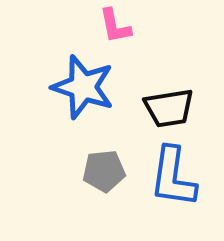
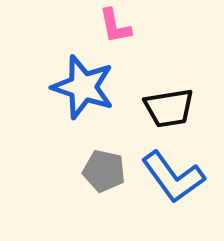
gray pentagon: rotated 18 degrees clockwise
blue L-shape: rotated 44 degrees counterclockwise
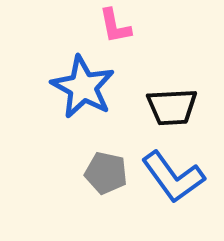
blue star: rotated 10 degrees clockwise
black trapezoid: moved 3 px right, 1 px up; rotated 6 degrees clockwise
gray pentagon: moved 2 px right, 2 px down
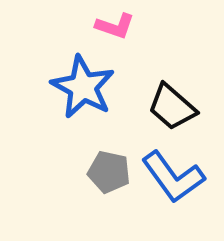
pink L-shape: rotated 60 degrees counterclockwise
black trapezoid: rotated 44 degrees clockwise
gray pentagon: moved 3 px right, 1 px up
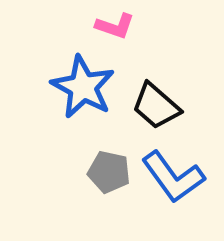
black trapezoid: moved 16 px left, 1 px up
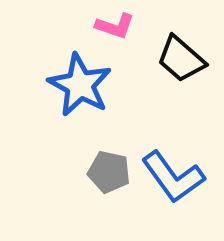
blue star: moved 3 px left, 2 px up
black trapezoid: moved 25 px right, 47 px up
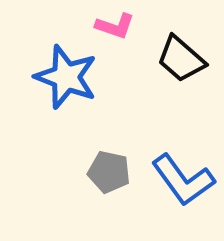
blue star: moved 14 px left, 8 px up; rotated 8 degrees counterclockwise
blue L-shape: moved 10 px right, 3 px down
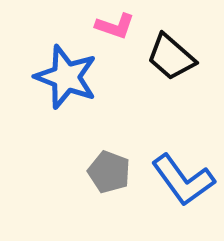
black trapezoid: moved 10 px left, 2 px up
gray pentagon: rotated 9 degrees clockwise
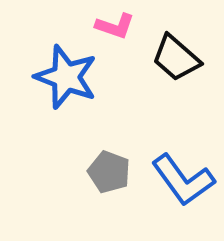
black trapezoid: moved 5 px right, 1 px down
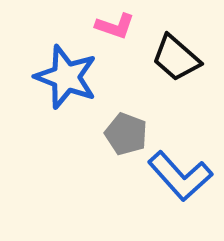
gray pentagon: moved 17 px right, 38 px up
blue L-shape: moved 3 px left, 4 px up; rotated 6 degrees counterclockwise
